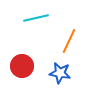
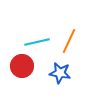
cyan line: moved 1 px right, 24 px down
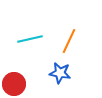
cyan line: moved 7 px left, 3 px up
red circle: moved 8 px left, 18 px down
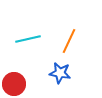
cyan line: moved 2 px left
